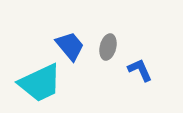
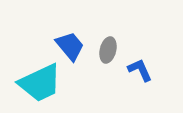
gray ellipse: moved 3 px down
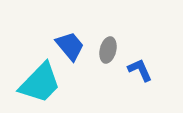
cyan trapezoid: rotated 21 degrees counterclockwise
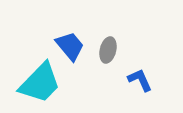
blue L-shape: moved 10 px down
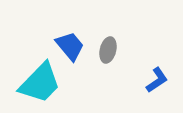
blue L-shape: moved 17 px right; rotated 80 degrees clockwise
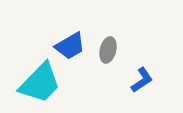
blue trapezoid: rotated 100 degrees clockwise
blue L-shape: moved 15 px left
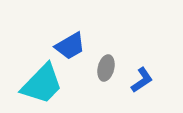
gray ellipse: moved 2 px left, 18 px down
cyan trapezoid: moved 2 px right, 1 px down
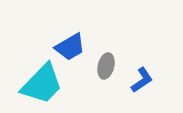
blue trapezoid: moved 1 px down
gray ellipse: moved 2 px up
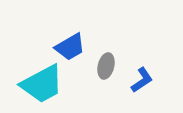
cyan trapezoid: rotated 18 degrees clockwise
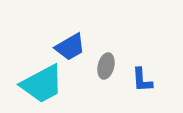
blue L-shape: rotated 120 degrees clockwise
